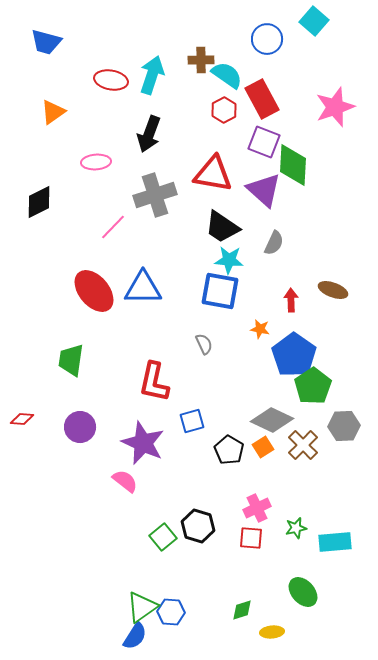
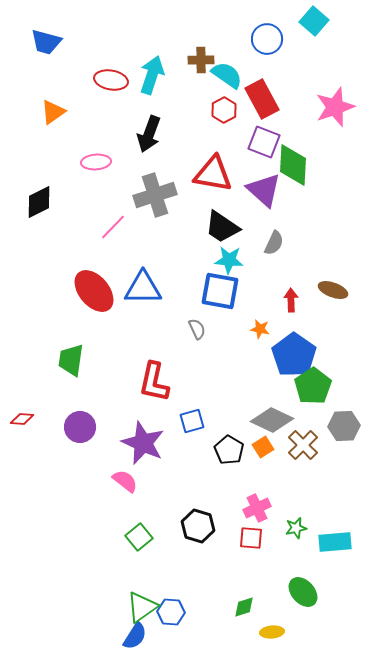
gray semicircle at (204, 344): moved 7 px left, 15 px up
green square at (163, 537): moved 24 px left
green diamond at (242, 610): moved 2 px right, 3 px up
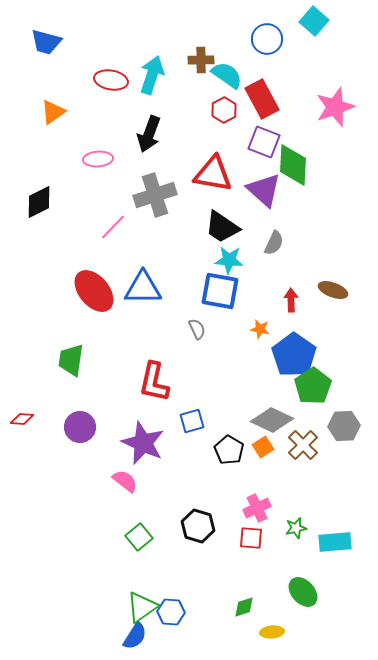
pink ellipse at (96, 162): moved 2 px right, 3 px up
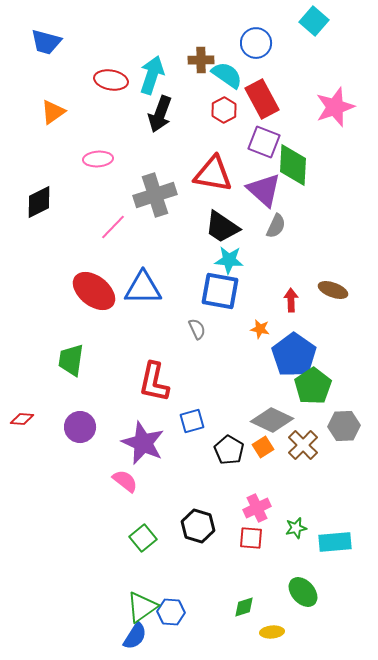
blue circle at (267, 39): moved 11 px left, 4 px down
black arrow at (149, 134): moved 11 px right, 20 px up
gray semicircle at (274, 243): moved 2 px right, 17 px up
red ellipse at (94, 291): rotated 12 degrees counterclockwise
green square at (139, 537): moved 4 px right, 1 px down
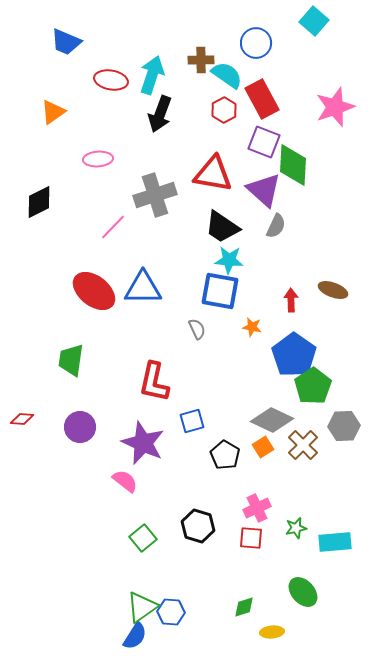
blue trapezoid at (46, 42): moved 20 px right; rotated 8 degrees clockwise
orange star at (260, 329): moved 8 px left, 2 px up
black pentagon at (229, 450): moved 4 px left, 5 px down
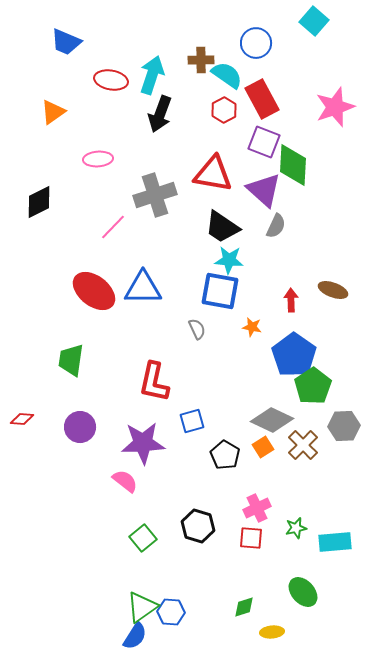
purple star at (143, 443): rotated 27 degrees counterclockwise
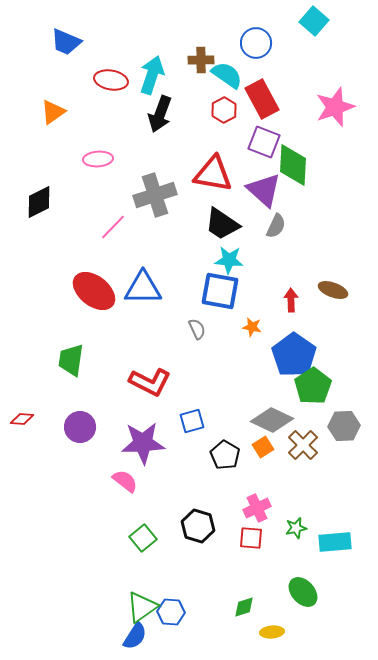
black trapezoid at (222, 227): moved 3 px up
red L-shape at (154, 382): moved 4 px left; rotated 75 degrees counterclockwise
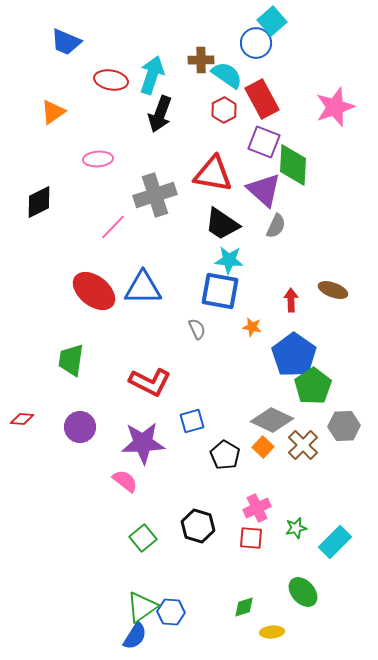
cyan square at (314, 21): moved 42 px left; rotated 8 degrees clockwise
orange square at (263, 447): rotated 15 degrees counterclockwise
cyan rectangle at (335, 542): rotated 40 degrees counterclockwise
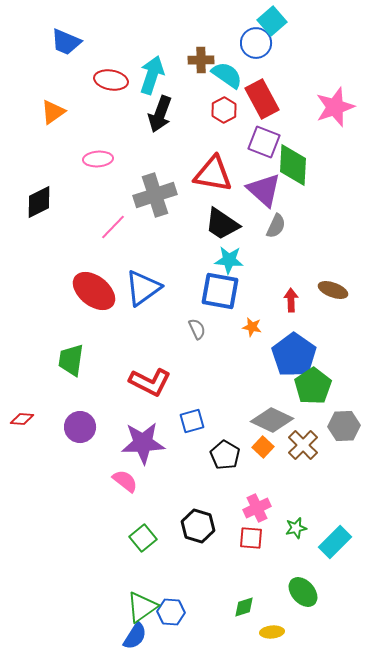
blue triangle at (143, 288): rotated 36 degrees counterclockwise
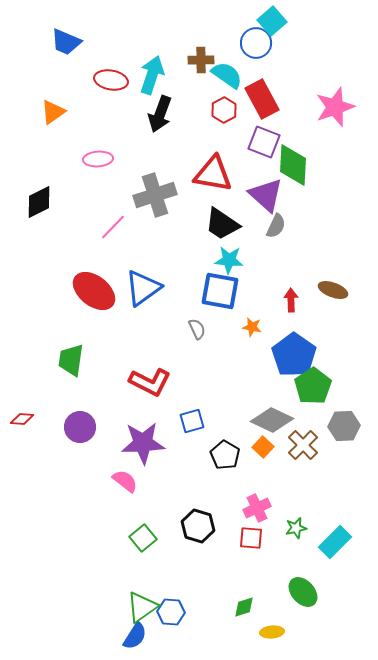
purple triangle at (264, 190): moved 2 px right, 5 px down
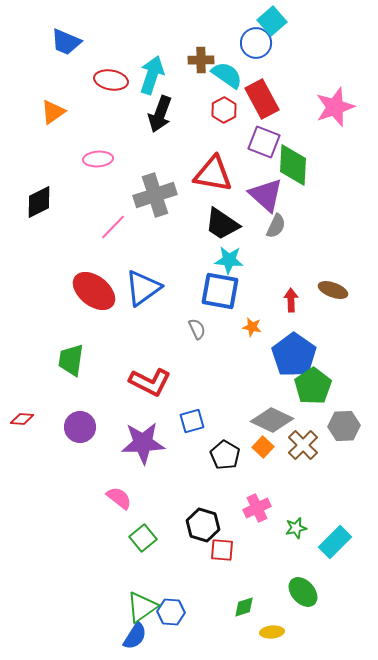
pink semicircle at (125, 481): moved 6 px left, 17 px down
black hexagon at (198, 526): moved 5 px right, 1 px up
red square at (251, 538): moved 29 px left, 12 px down
